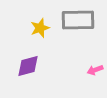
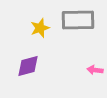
pink arrow: rotated 28 degrees clockwise
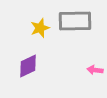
gray rectangle: moved 3 px left, 1 px down
purple diamond: rotated 10 degrees counterclockwise
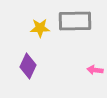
yellow star: rotated 18 degrees clockwise
purple diamond: rotated 40 degrees counterclockwise
